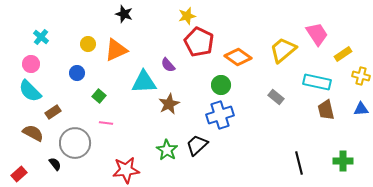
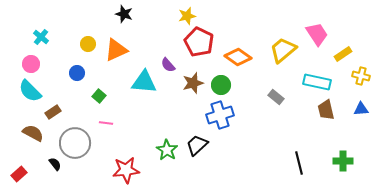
cyan triangle: rotated 8 degrees clockwise
brown star: moved 24 px right, 21 px up; rotated 10 degrees clockwise
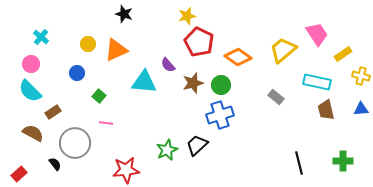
green star: rotated 15 degrees clockwise
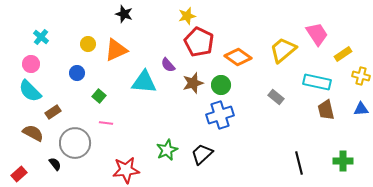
black trapezoid: moved 5 px right, 9 px down
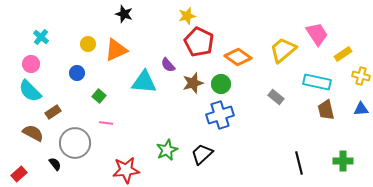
green circle: moved 1 px up
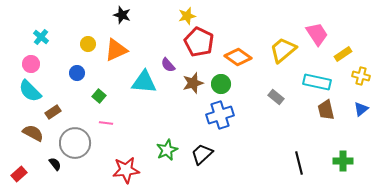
black star: moved 2 px left, 1 px down
blue triangle: rotated 35 degrees counterclockwise
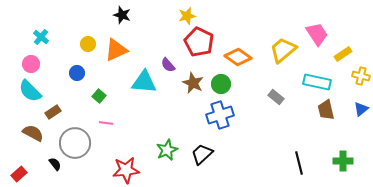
brown star: rotated 30 degrees counterclockwise
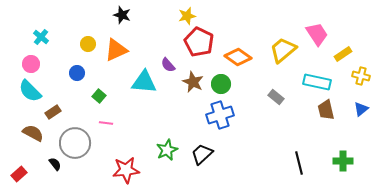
brown star: moved 1 px up
